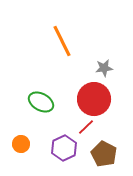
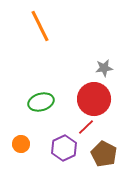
orange line: moved 22 px left, 15 px up
green ellipse: rotated 45 degrees counterclockwise
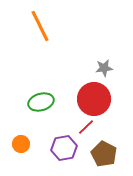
purple hexagon: rotated 15 degrees clockwise
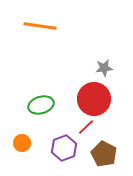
orange line: rotated 56 degrees counterclockwise
green ellipse: moved 3 px down
orange circle: moved 1 px right, 1 px up
purple hexagon: rotated 10 degrees counterclockwise
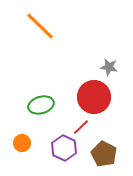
orange line: rotated 36 degrees clockwise
gray star: moved 5 px right, 1 px up; rotated 18 degrees clockwise
red circle: moved 2 px up
red line: moved 5 px left
purple hexagon: rotated 15 degrees counterclockwise
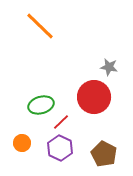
red line: moved 20 px left, 5 px up
purple hexagon: moved 4 px left
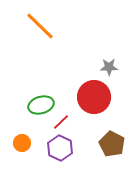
gray star: rotated 12 degrees counterclockwise
brown pentagon: moved 8 px right, 10 px up
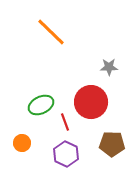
orange line: moved 11 px right, 6 px down
red circle: moved 3 px left, 5 px down
green ellipse: rotated 10 degrees counterclockwise
red line: moved 4 px right; rotated 66 degrees counterclockwise
brown pentagon: rotated 25 degrees counterclockwise
purple hexagon: moved 6 px right, 6 px down
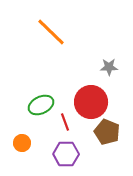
brown pentagon: moved 5 px left, 12 px up; rotated 20 degrees clockwise
purple hexagon: rotated 25 degrees counterclockwise
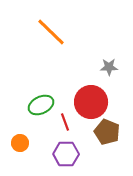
orange circle: moved 2 px left
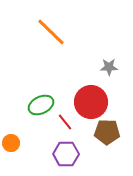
red line: rotated 18 degrees counterclockwise
brown pentagon: rotated 20 degrees counterclockwise
orange circle: moved 9 px left
